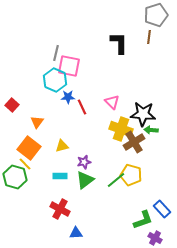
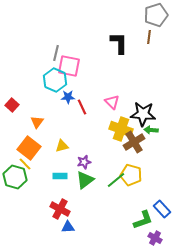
blue triangle: moved 8 px left, 6 px up
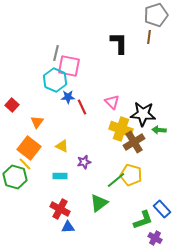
green arrow: moved 8 px right
yellow triangle: rotated 40 degrees clockwise
green triangle: moved 14 px right, 23 px down
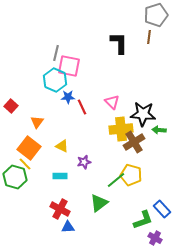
red square: moved 1 px left, 1 px down
yellow cross: rotated 25 degrees counterclockwise
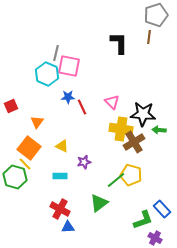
cyan hexagon: moved 8 px left, 6 px up
red square: rotated 24 degrees clockwise
yellow cross: rotated 15 degrees clockwise
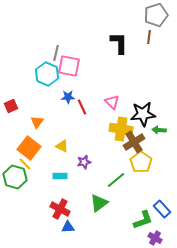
black star: rotated 10 degrees counterclockwise
yellow pentagon: moved 10 px right, 13 px up; rotated 20 degrees clockwise
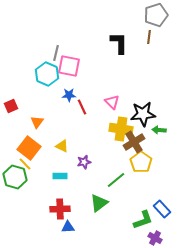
blue star: moved 1 px right, 2 px up
red cross: rotated 30 degrees counterclockwise
